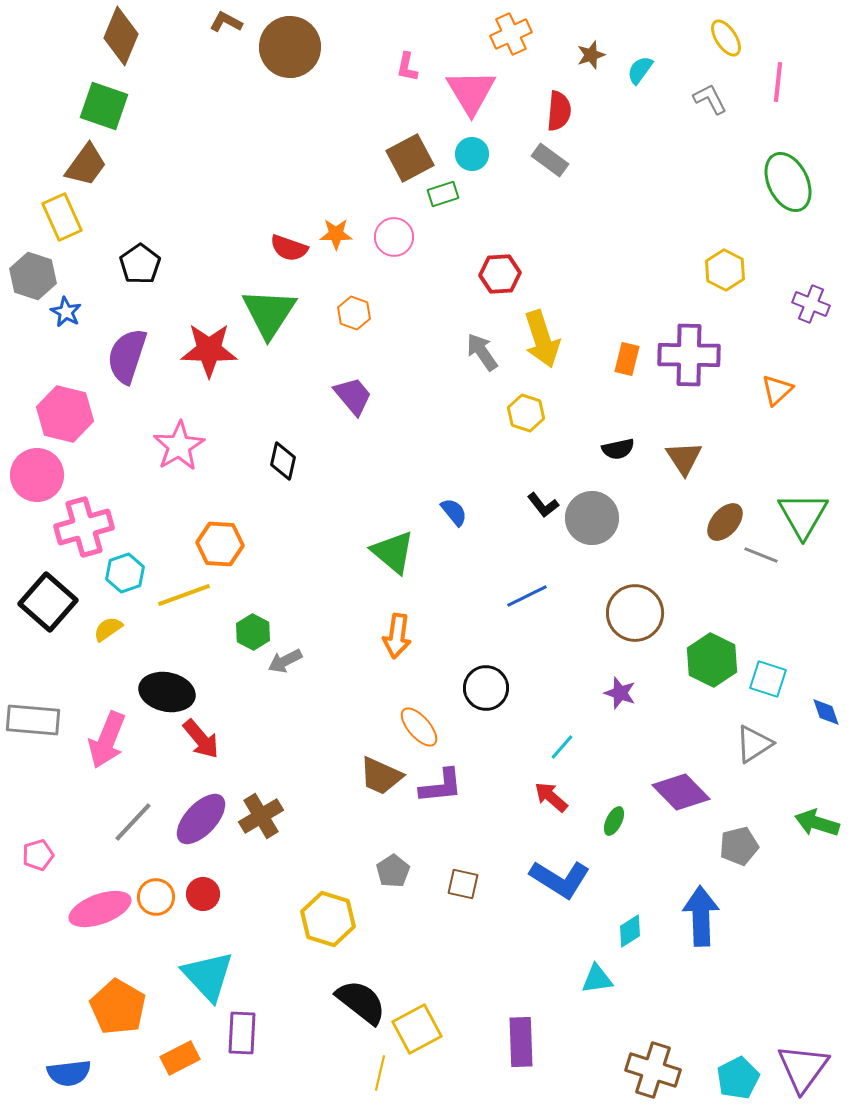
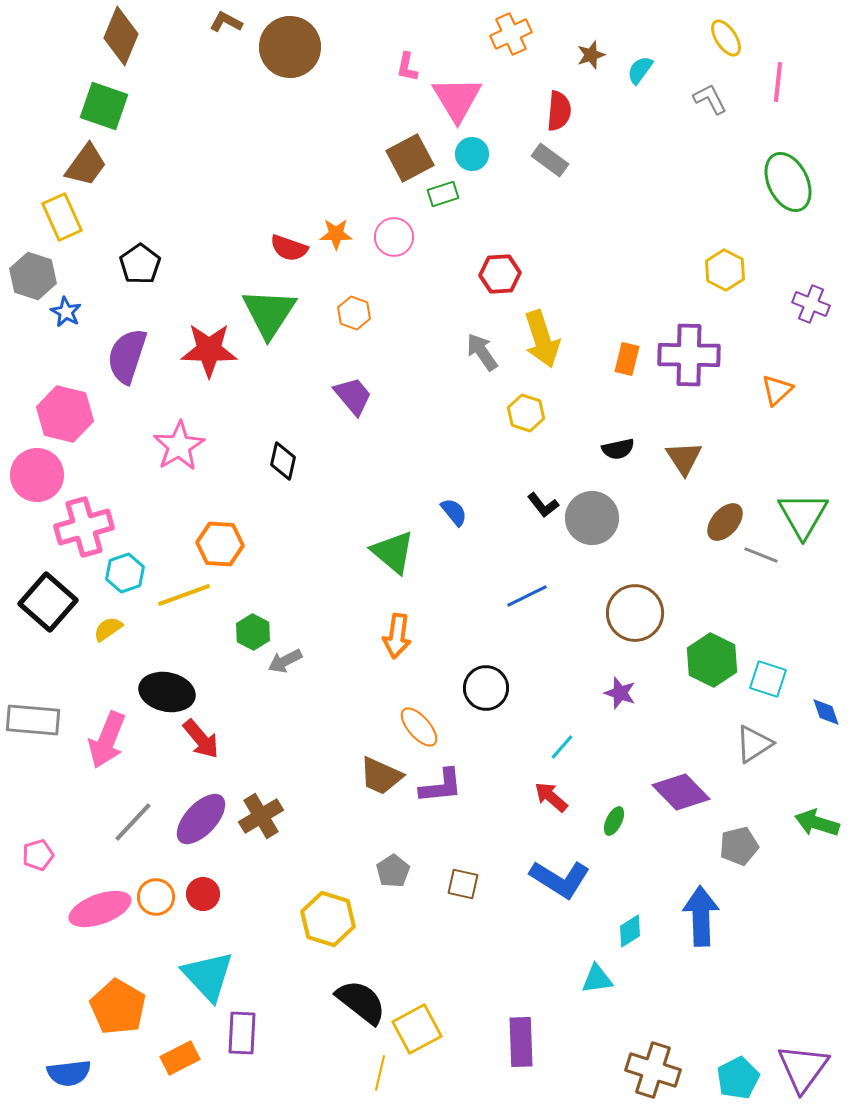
pink triangle at (471, 92): moved 14 px left, 7 px down
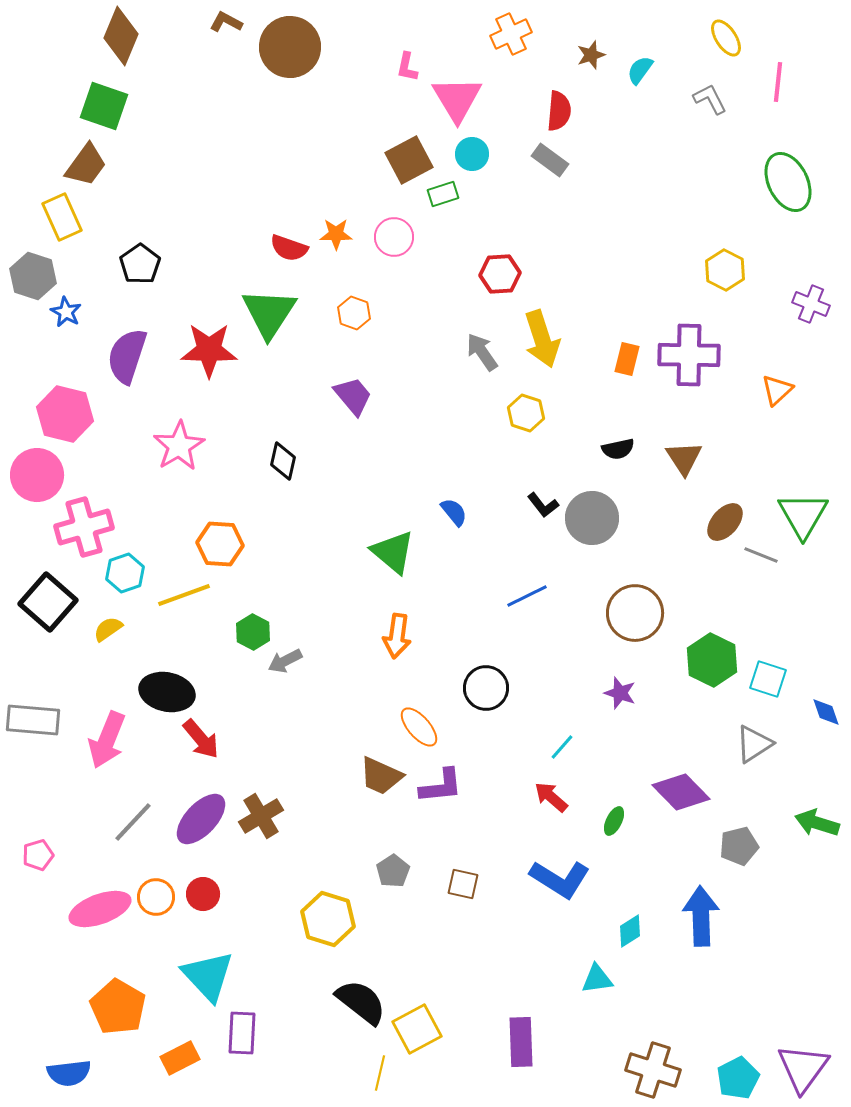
brown square at (410, 158): moved 1 px left, 2 px down
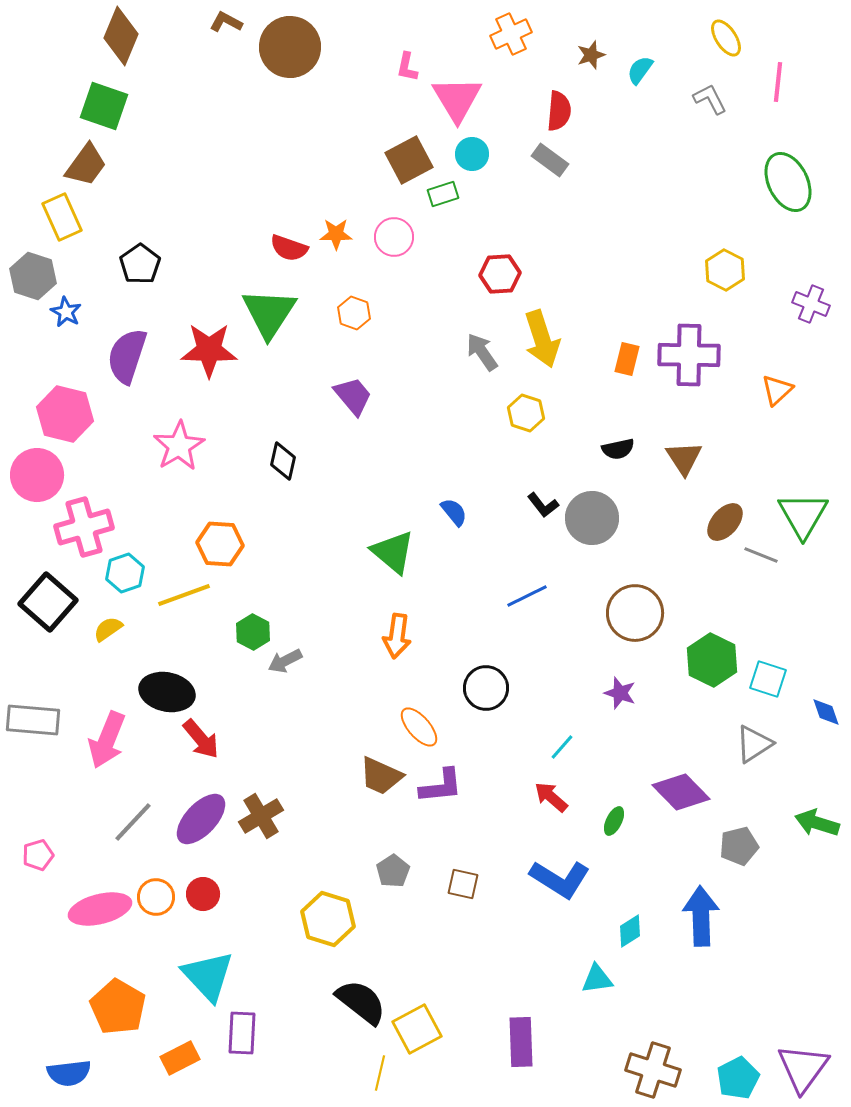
pink ellipse at (100, 909): rotated 6 degrees clockwise
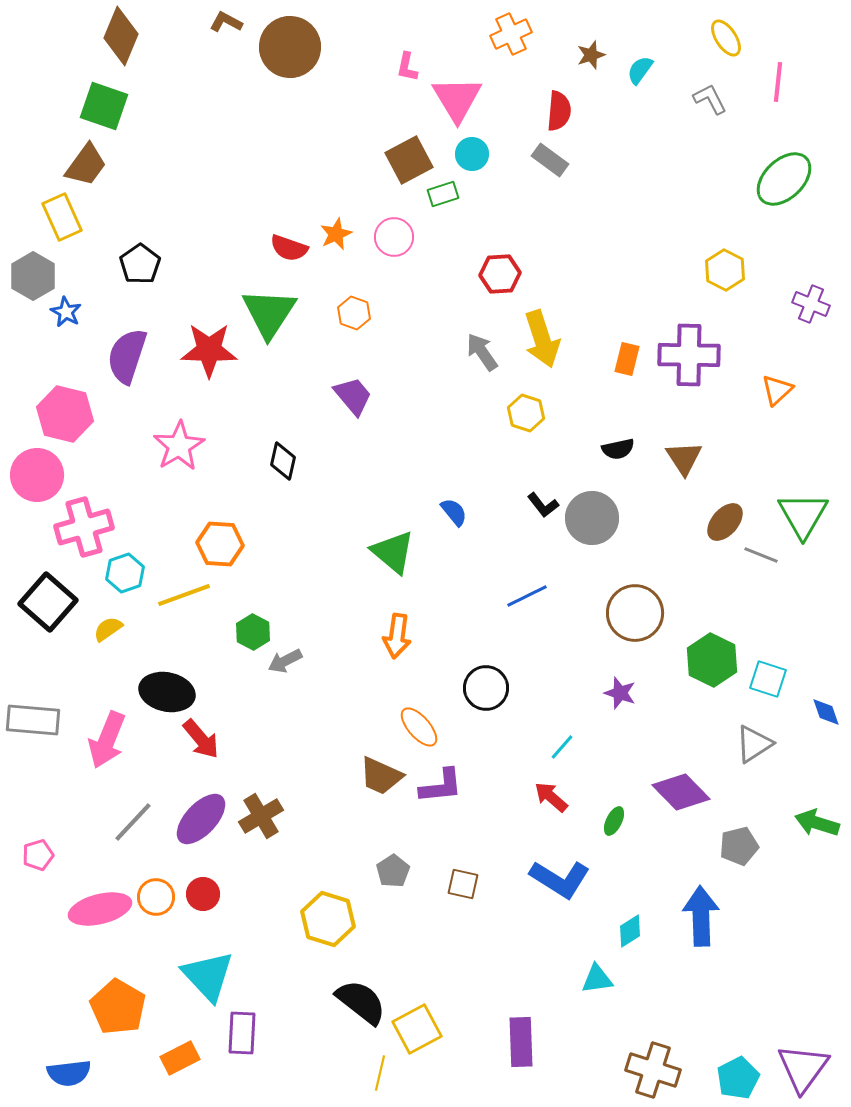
green ellipse at (788, 182): moved 4 px left, 3 px up; rotated 72 degrees clockwise
orange star at (336, 234): rotated 24 degrees counterclockwise
gray hexagon at (33, 276): rotated 12 degrees clockwise
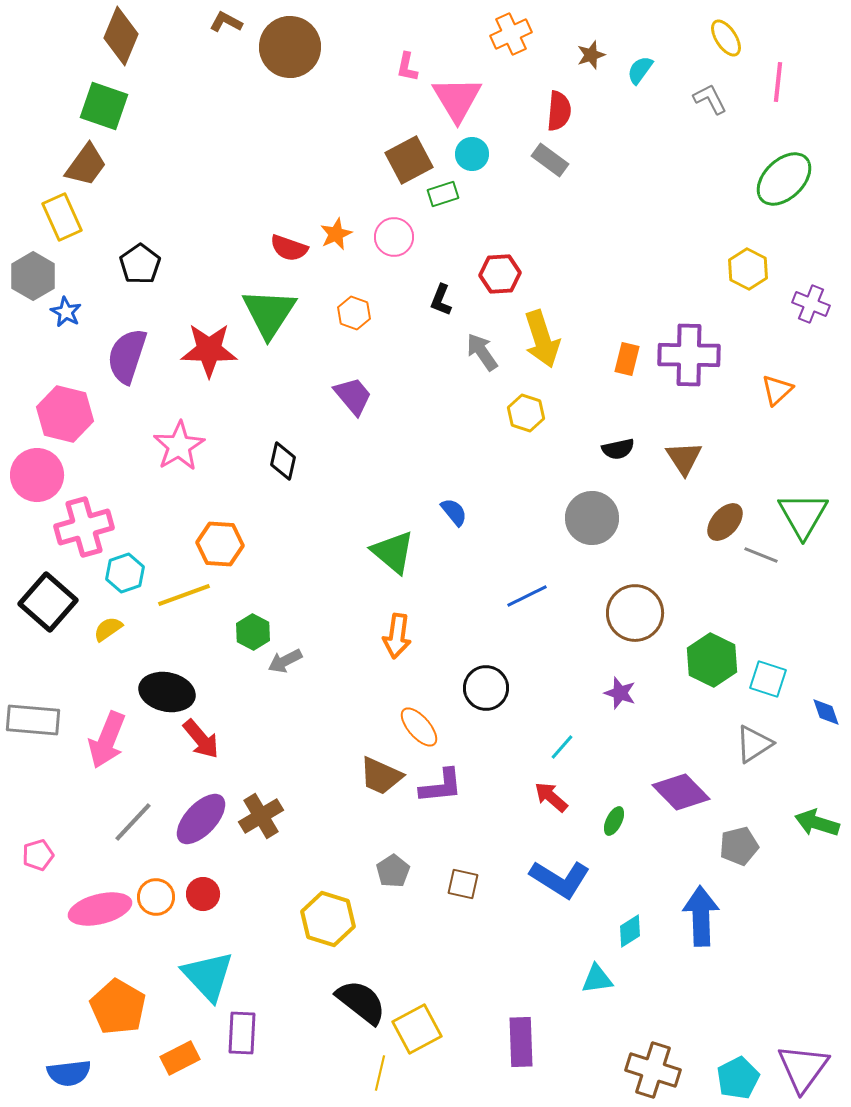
yellow hexagon at (725, 270): moved 23 px right, 1 px up
black L-shape at (543, 505): moved 102 px left, 205 px up; rotated 60 degrees clockwise
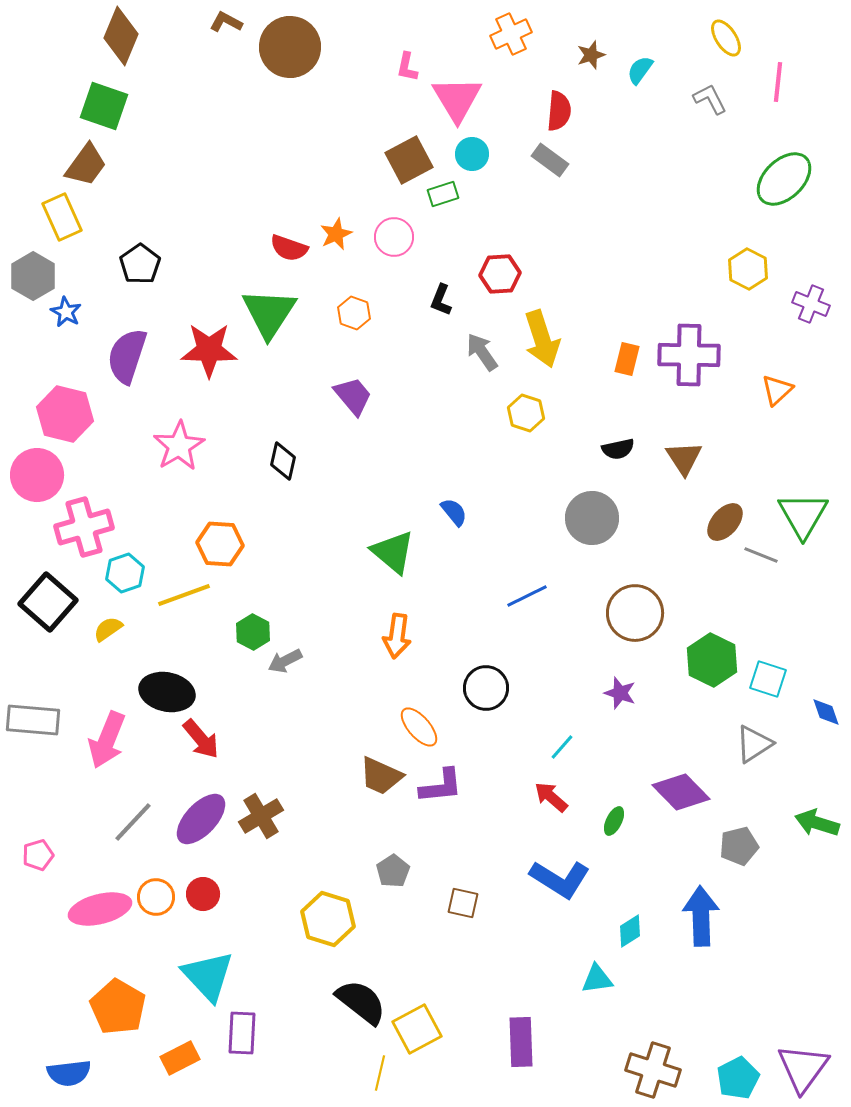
brown square at (463, 884): moved 19 px down
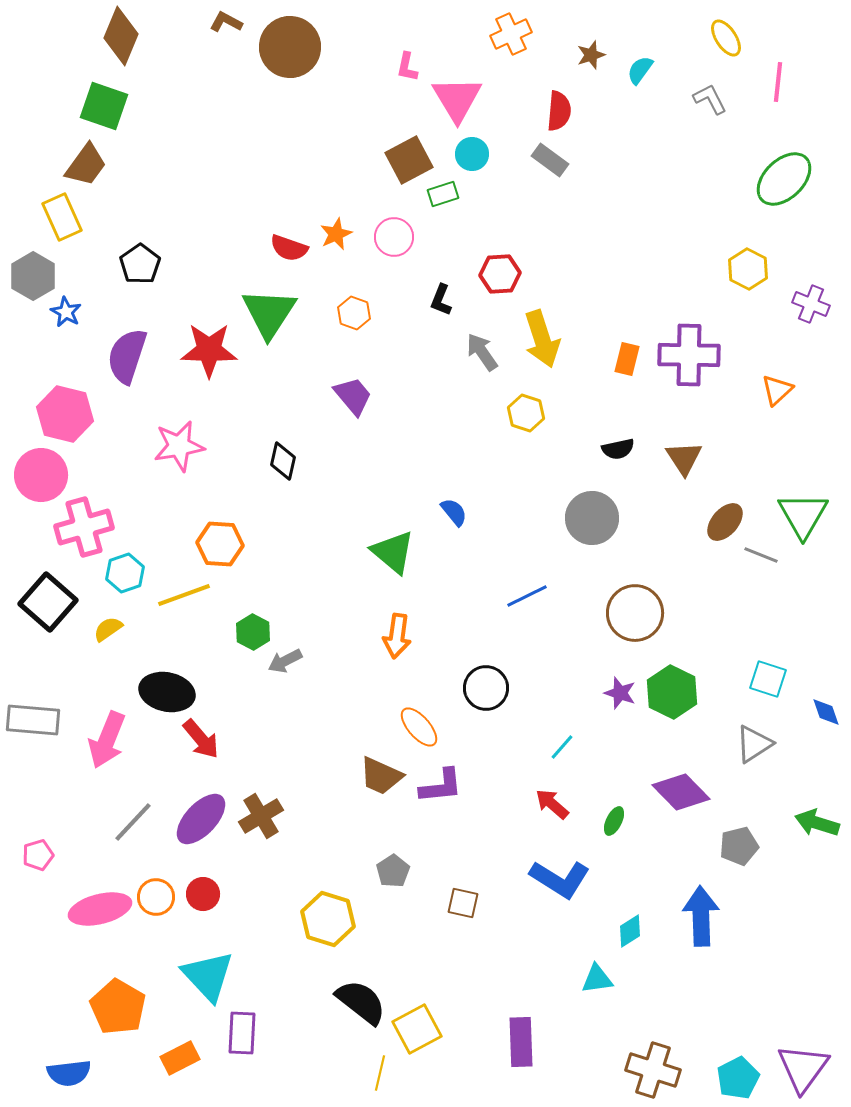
pink star at (179, 446): rotated 21 degrees clockwise
pink circle at (37, 475): moved 4 px right
green hexagon at (712, 660): moved 40 px left, 32 px down
red arrow at (551, 797): moved 1 px right, 7 px down
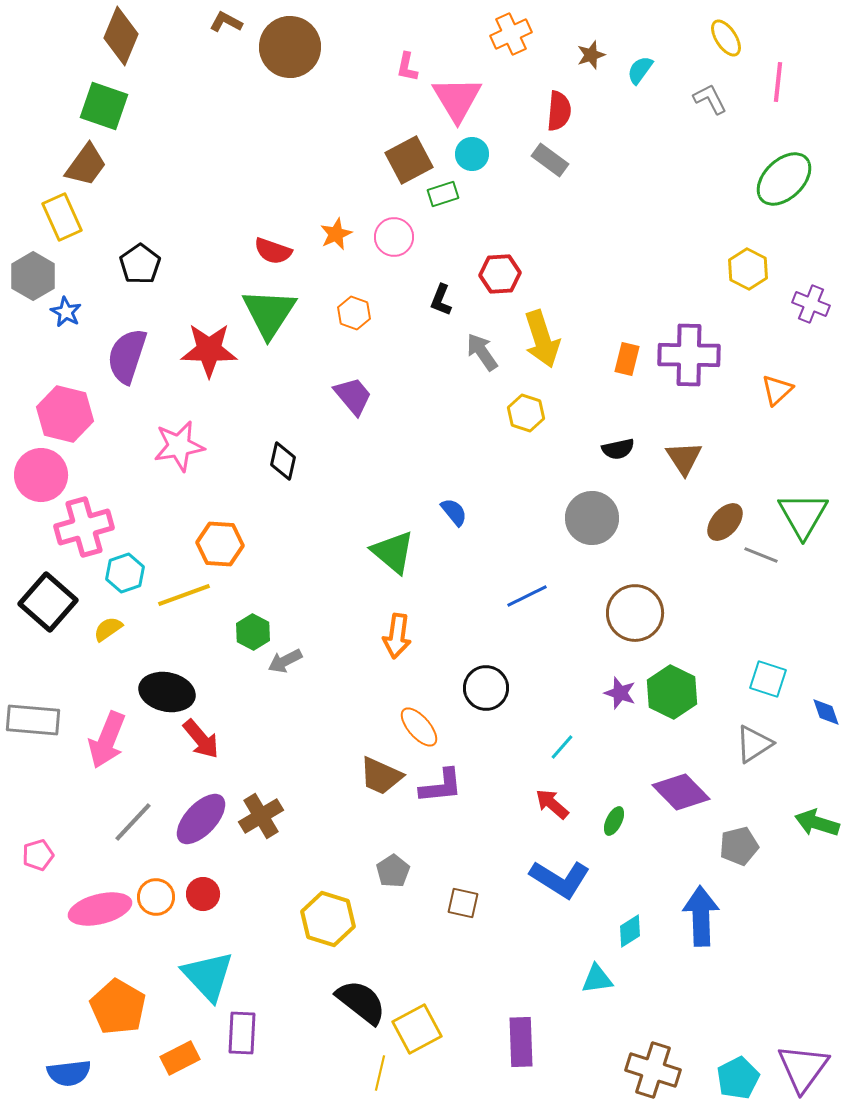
red semicircle at (289, 248): moved 16 px left, 3 px down
